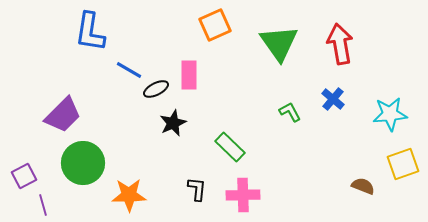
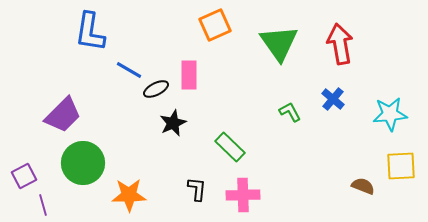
yellow square: moved 2 px left, 2 px down; rotated 16 degrees clockwise
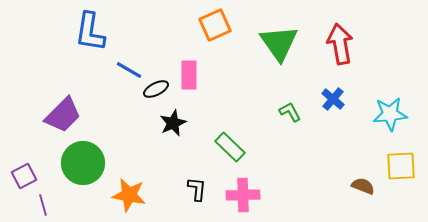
orange star: rotated 12 degrees clockwise
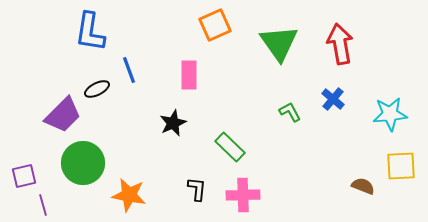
blue line: rotated 40 degrees clockwise
black ellipse: moved 59 px left
purple square: rotated 15 degrees clockwise
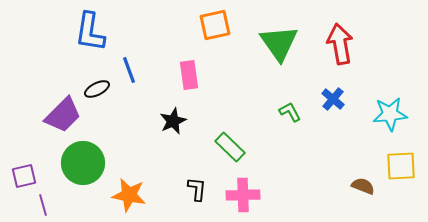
orange square: rotated 12 degrees clockwise
pink rectangle: rotated 8 degrees counterclockwise
black star: moved 2 px up
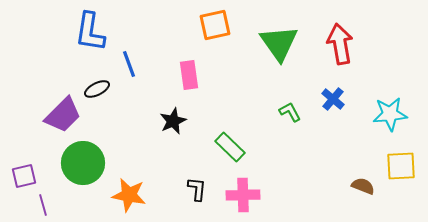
blue line: moved 6 px up
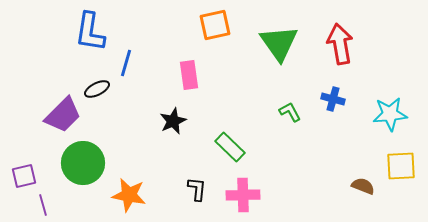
blue line: moved 3 px left, 1 px up; rotated 36 degrees clockwise
blue cross: rotated 25 degrees counterclockwise
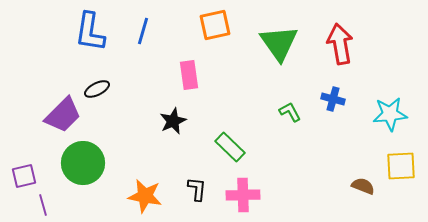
blue line: moved 17 px right, 32 px up
orange star: moved 16 px right, 1 px down
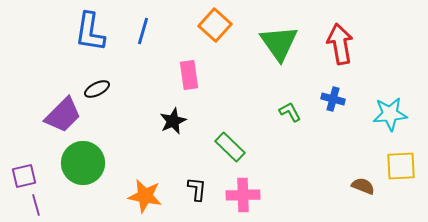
orange square: rotated 36 degrees counterclockwise
purple line: moved 7 px left
